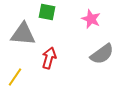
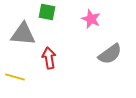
gray semicircle: moved 8 px right
red arrow: rotated 25 degrees counterclockwise
yellow line: rotated 72 degrees clockwise
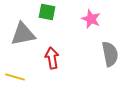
gray triangle: rotated 16 degrees counterclockwise
gray semicircle: rotated 65 degrees counterclockwise
red arrow: moved 3 px right
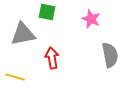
gray semicircle: moved 1 px down
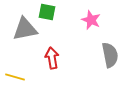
pink star: moved 1 px down
gray triangle: moved 2 px right, 5 px up
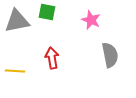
gray triangle: moved 8 px left, 8 px up
yellow line: moved 6 px up; rotated 12 degrees counterclockwise
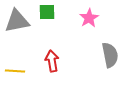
green square: rotated 12 degrees counterclockwise
pink star: moved 2 px left, 2 px up; rotated 18 degrees clockwise
red arrow: moved 3 px down
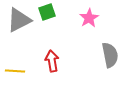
green square: rotated 18 degrees counterclockwise
gray triangle: moved 2 px right, 1 px up; rotated 16 degrees counterclockwise
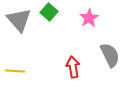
green square: moved 2 px right; rotated 30 degrees counterclockwise
gray triangle: rotated 44 degrees counterclockwise
gray semicircle: rotated 15 degrees counterclockwise
red arrow: moved 21 px right, 6 px down
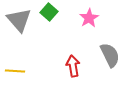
red arrow: moved 1 px up
